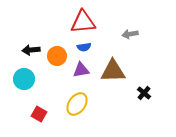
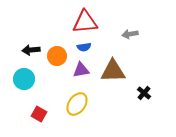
red triangle: moved 2 px right
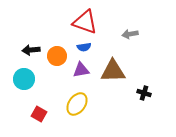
red triangle: rotated 24 degrees clockwise
black cross: rotated 24 degrees counterclockwise
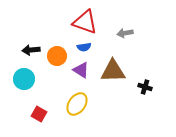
gray arrow: moved 5 px left, 1 px up
purple triangle: rotated 42 degrees clockwise
black cross: moved 1 px right, 6 px up
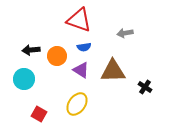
red triangle: moved 6 px left, 2 px up
black cross: rotated 16 degrees clockwise
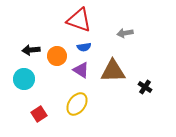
red square: rotated 28 degrees clockwise
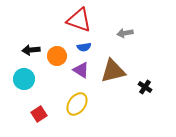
brown triangle: rotated 12 degrees counterclockwise
